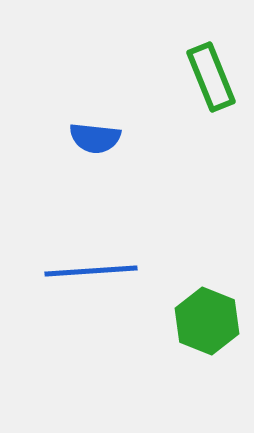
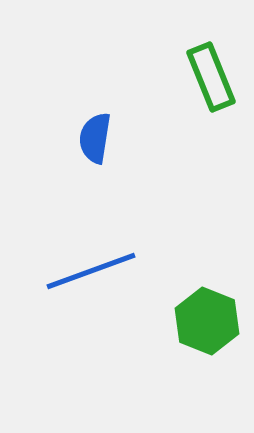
blue semicircle: rotated 93 degrees clockwise
blue line: rotated 16 degrees counterclockwise
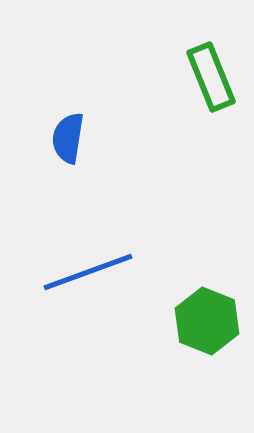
blue semicircle: moved 27 px left
blue line: moved 3 px left, 1 px down
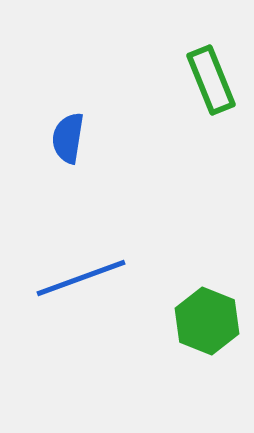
green rectangle: moved 3 px down
blue line: moved 7 px left, 6 px down
